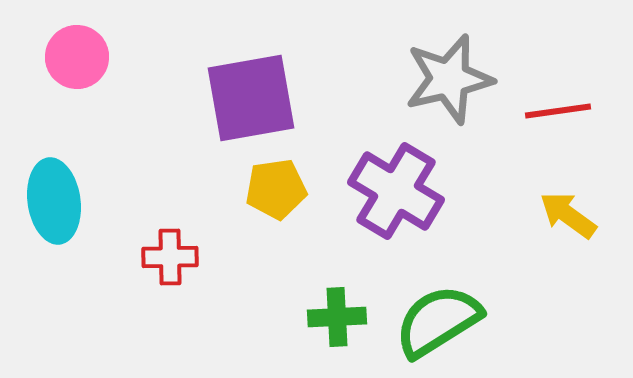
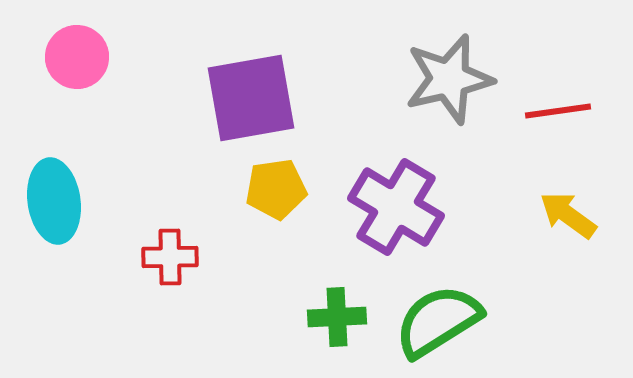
purple cross: moved 16 px down
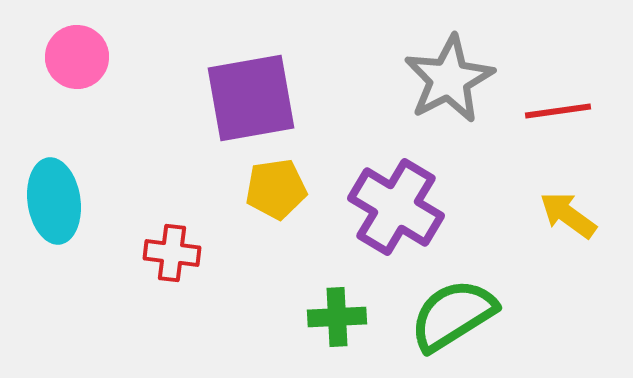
gray star: rotated 14 degrees counterclockwise
red cross: moved 2 px right, 4 px up; rotated 8 degrees clockwise
green semicircle: moved 15 px right, 6 px up
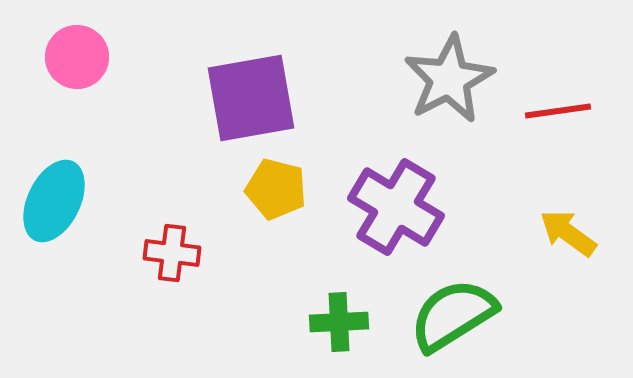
yellow pentagon: rotated 22 degrees clockwise
cyan ellipse: rotated 34 degrees clockwise
yellow arrow: moved 18 px down
green cross: moved 2 px right, 5 px down
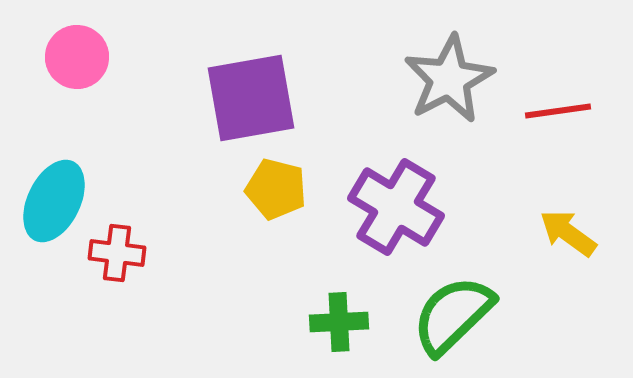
red cross: moved 55 px left
green semicircle: rotated 12 degrees counterclockwise
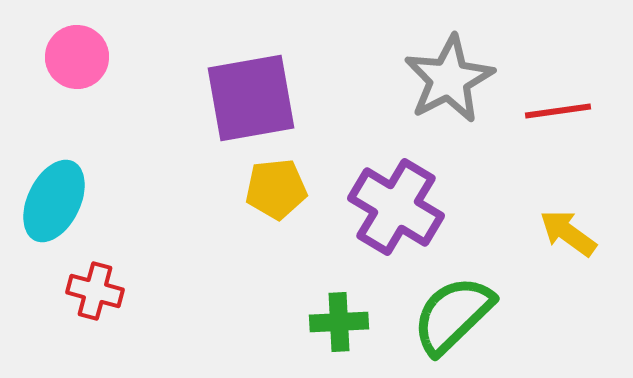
yellow pentagon: rotated 20 degrees counterclockwise
red cross: moved 22 px left, 38 px down; rotated 8 degrees clockwise
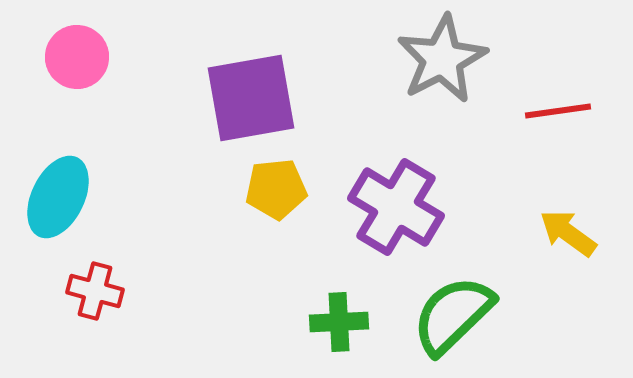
gray star: moved 7 px left, 20 px up
cyan ellipse: moved 4 px right, 4 px up
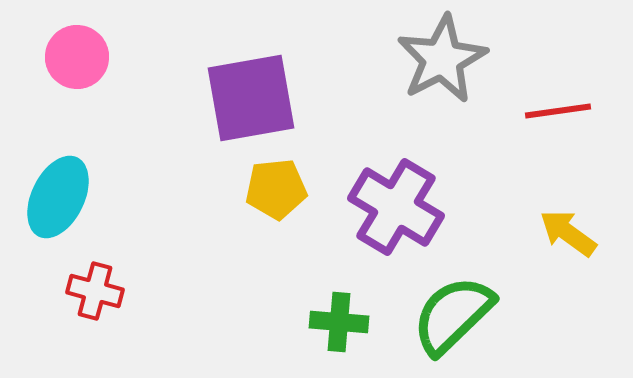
green cross: rotated 8 degrees clockwise
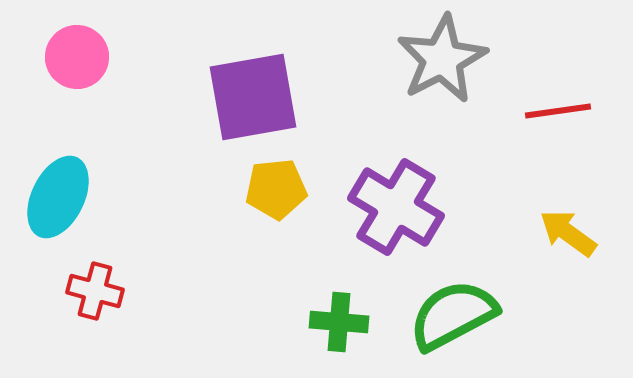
purple square: moved 2 px right, 1 px up
green semicircle: rotated 16 degrees clockwise
